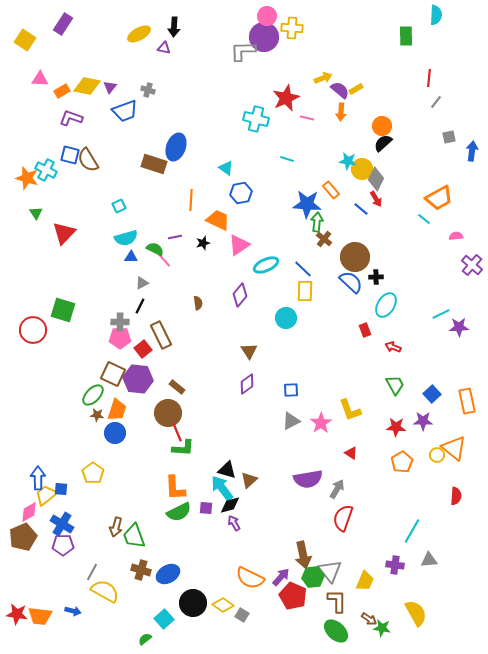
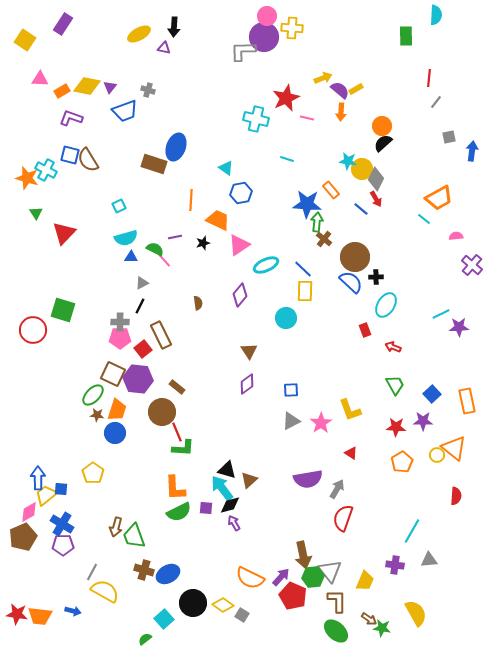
brown circle at (168, 413): moved 6 px left, 1 px up
brown cross at (141, 570): moved 3 px right
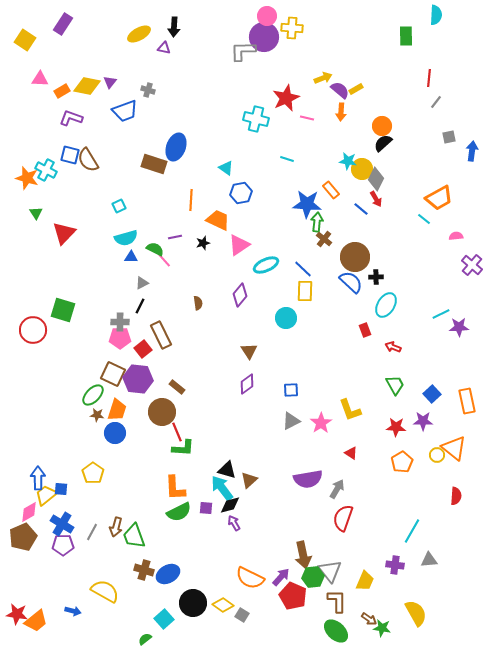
purple triangle at (110, 87): moved 5 px up
gray line at (92, 572): moved 40 px up
orange trapezoid at (40, 616): moved 4 px left, 5 px down; rotated 45 degrees counterclockwise
